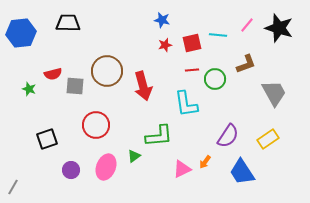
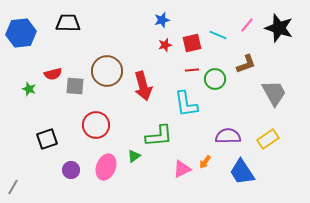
blue star: rotated 28 degrees counterclockwise
cyan line: rotated 18 degrees clockwise
purple semicircle: rotated 125 degrees counterclockwise
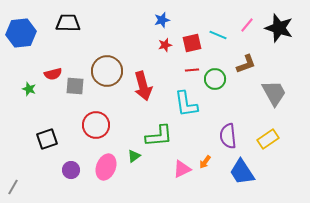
purple semicircle: rotated 95 degrees counterclockwise
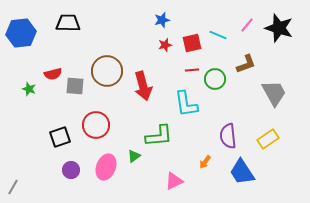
black square: moved 13 px right, 2 px up
pink triangle: moved 8 px left, 12 px down
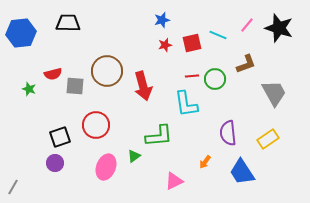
red line: moved 6 px down
purple semicircle: moved 3 px up
purple circle: moved 16 px left, 7 px up
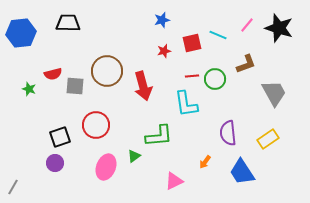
red star: moved 1 px left, 6 px down
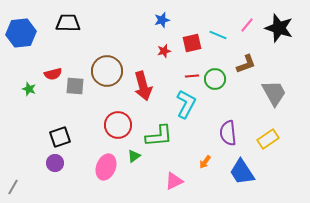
cyan L-shape: rotated 144 degrees counterclockwise
red circle: moved 22 px right
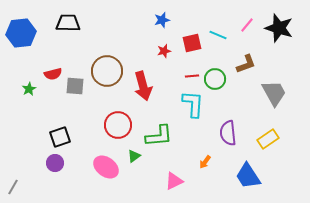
green star: rotated 24 degrees clockwise
cyan L-shape: moved 7 px right; rotated 24 degrees counterclockwise
pink ellipse: rotated 75 degrees counterclockwise
blue trapezoid: moved 6 px right, 4 px down
